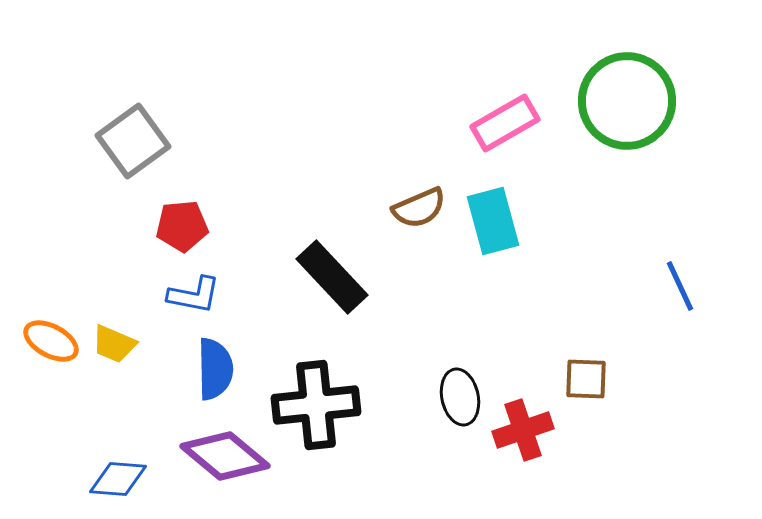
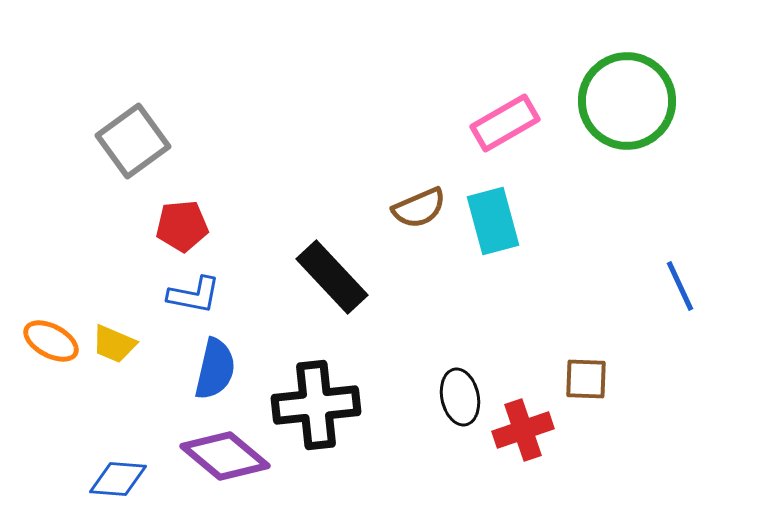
blue semicircle: rotated 14 degrees clockwise
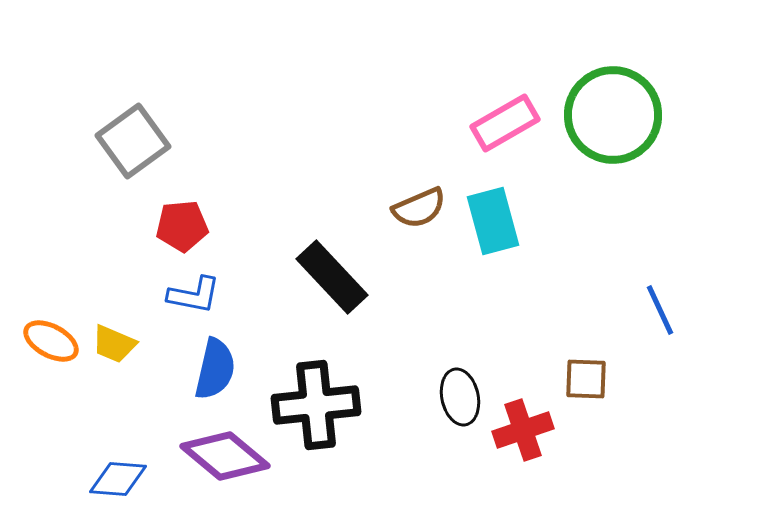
green circle: moved 14 px left, 14 px down
blue line: moved 20 px left, 24 px down
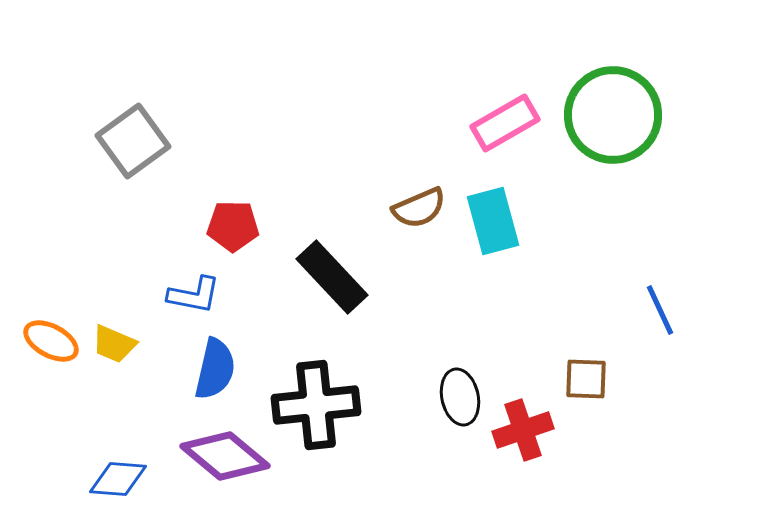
red pentagon: moved 51 px right; rotated 6 degrees clockwise
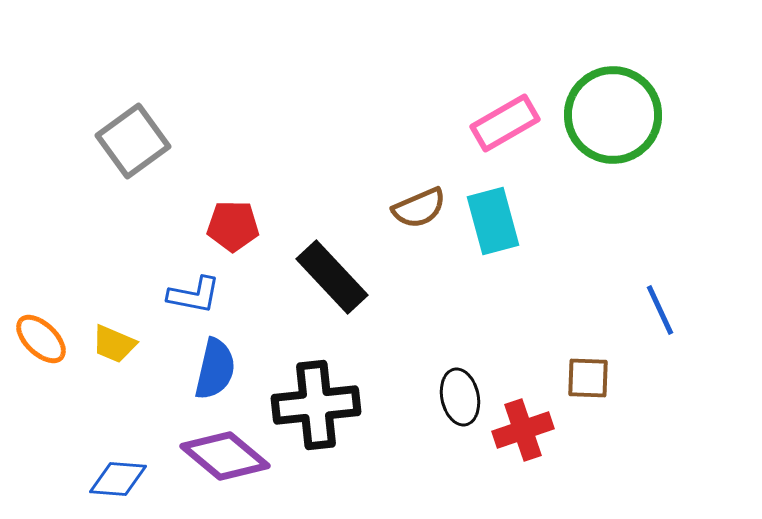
orange ellipse: moved 10 px left, 2 px up; rotated 16 degrees clockwise
brown square: moved 2 px right, 1 px up
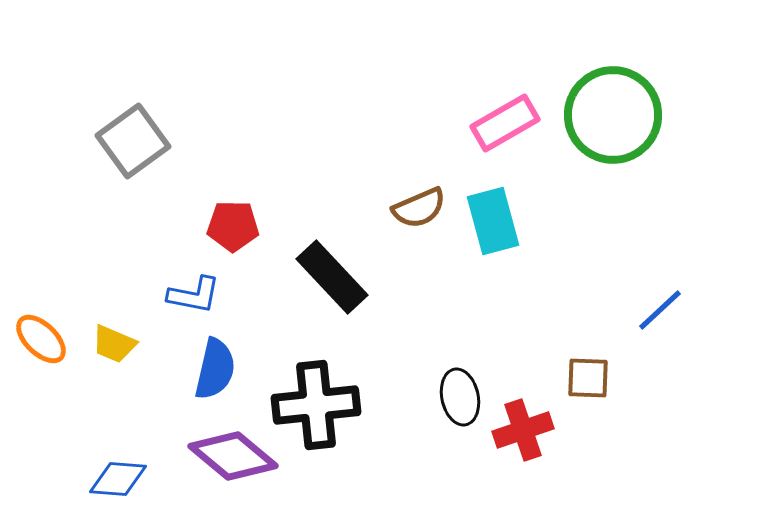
blue line: rotated 72 degrees clockwise
purple diamond: moved 8 px right
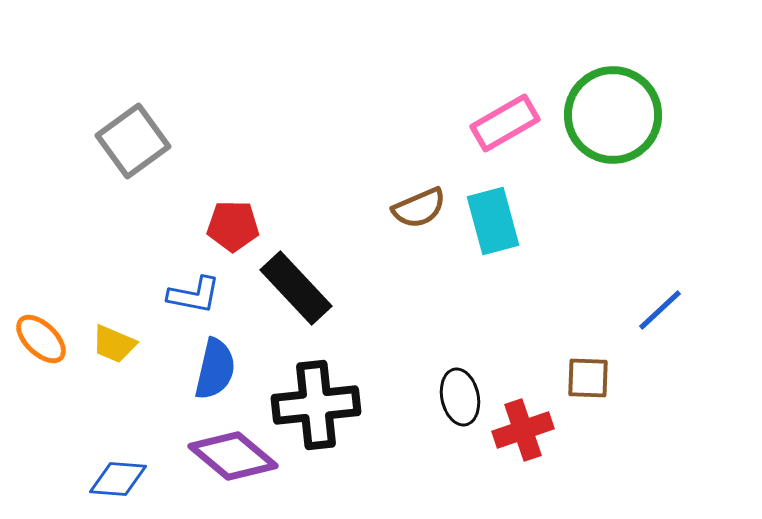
black rectangle: moved 36 px left, 11 px down
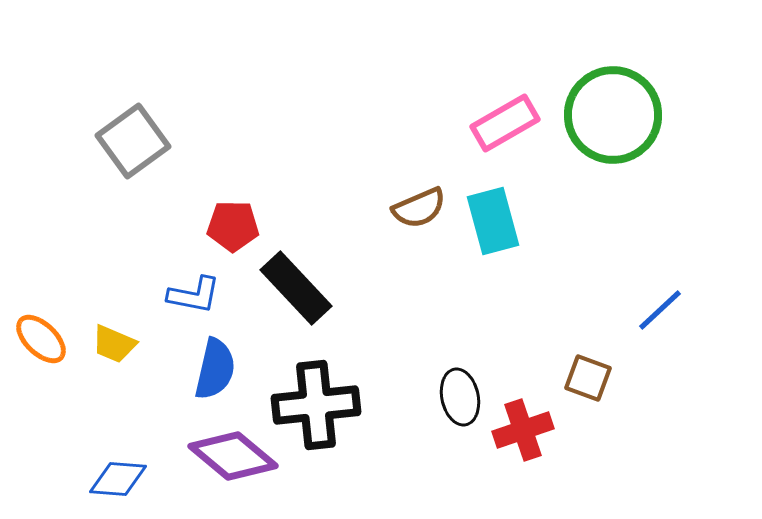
brown square: rotated 18 degrees clockwise
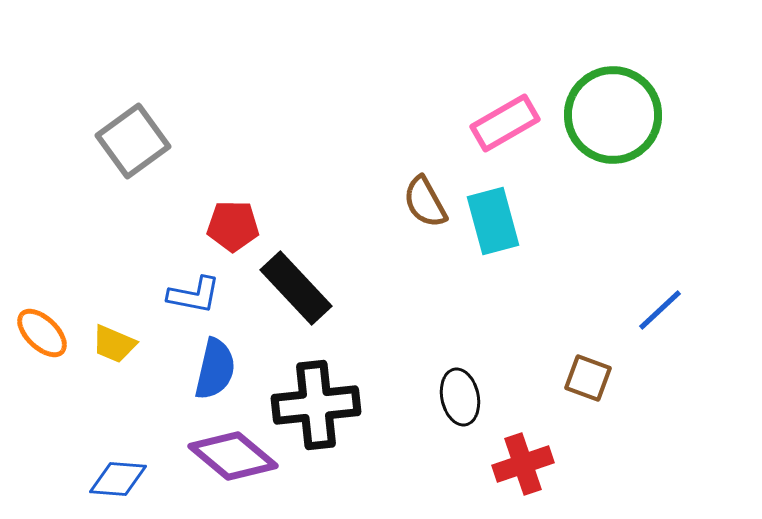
brown semicircle: moved 6 px right, 6 px up; rotated 84 degrees clockwise
orange ellipse: moved 1 px right, 6 px up
red cross: moved 34 px down
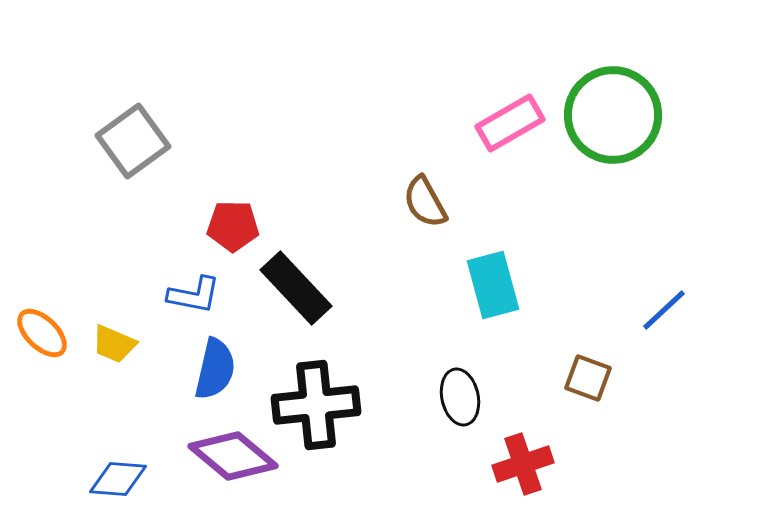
pink rectangle: moved 5 px right
cyan rectangle: moved 64 px down
blue line: moved 4 px right
